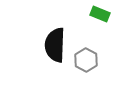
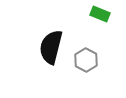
black semicircle: moved 4 px left, 2 px down; rotated 12 degrees clockwise
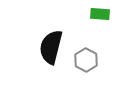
green rectangle: rotated 18 degrees counterclockwise
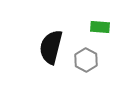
green rectangle: moved 13 px down
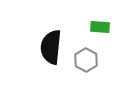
black semicircle: rotated 8 degrees counterclockwise
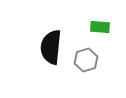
gray hexagon: rotated 15 degrees clockwise
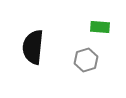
black semicircle: moved 18 px left
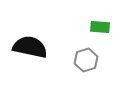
black semicircle: moved 3 px left; rotated 96 degrees clockwise
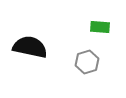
gray hexagon: moved 1 px right, 2 px down
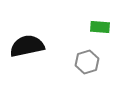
black semicircle: moved 3 px left, 1 px up; rotated 24 degrees counterclockwise
